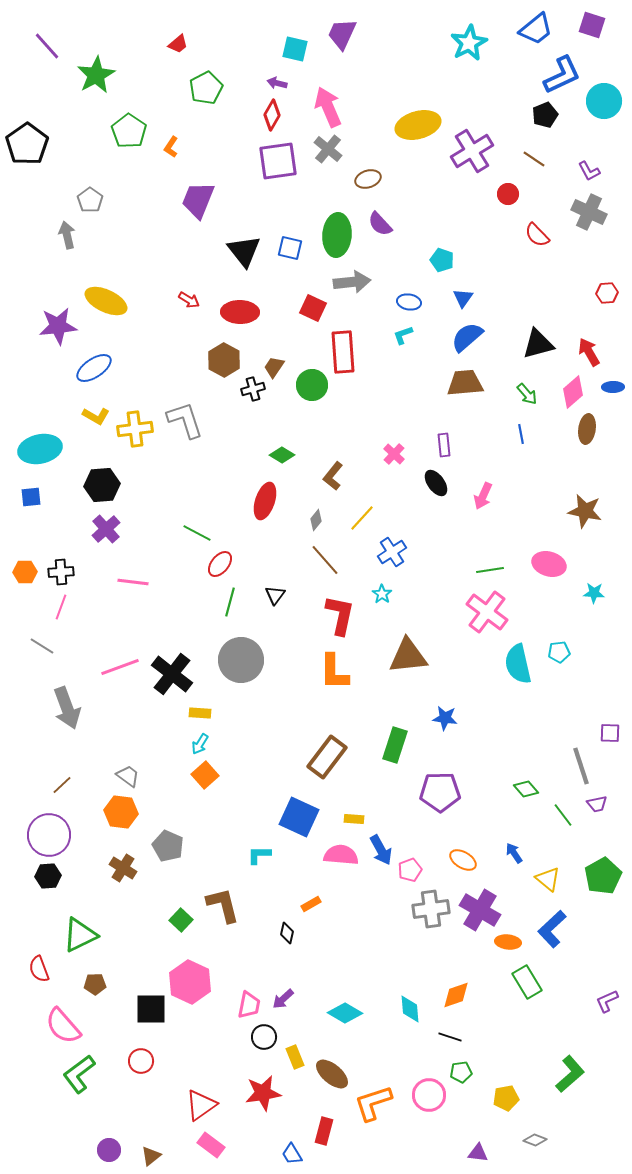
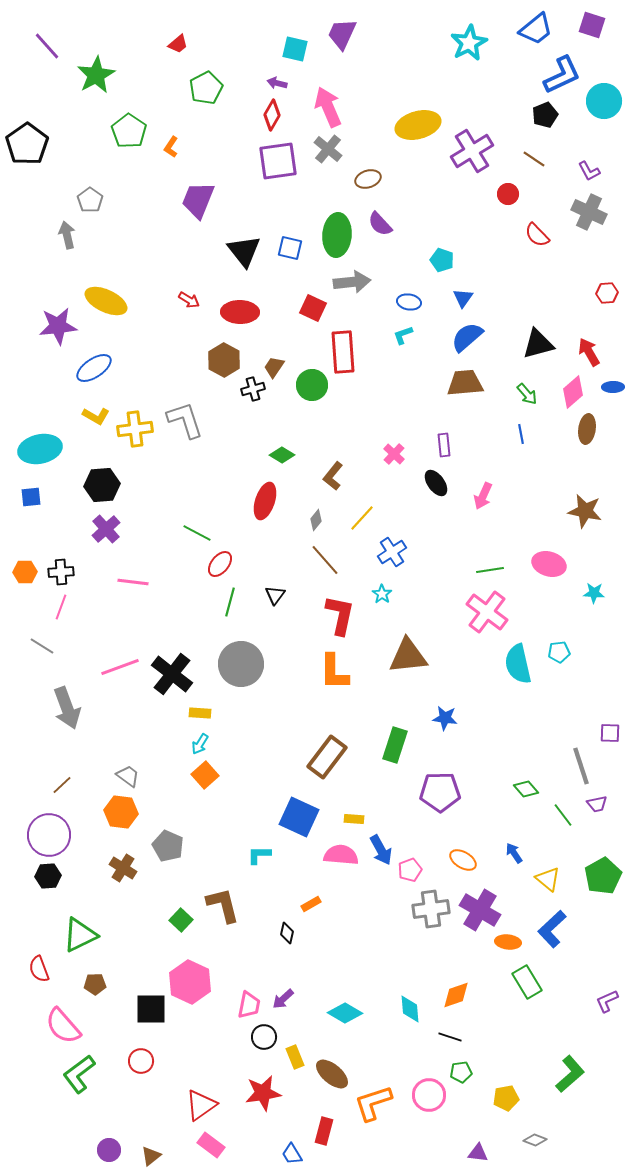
gray circle at (241, 660): moved 4 px down
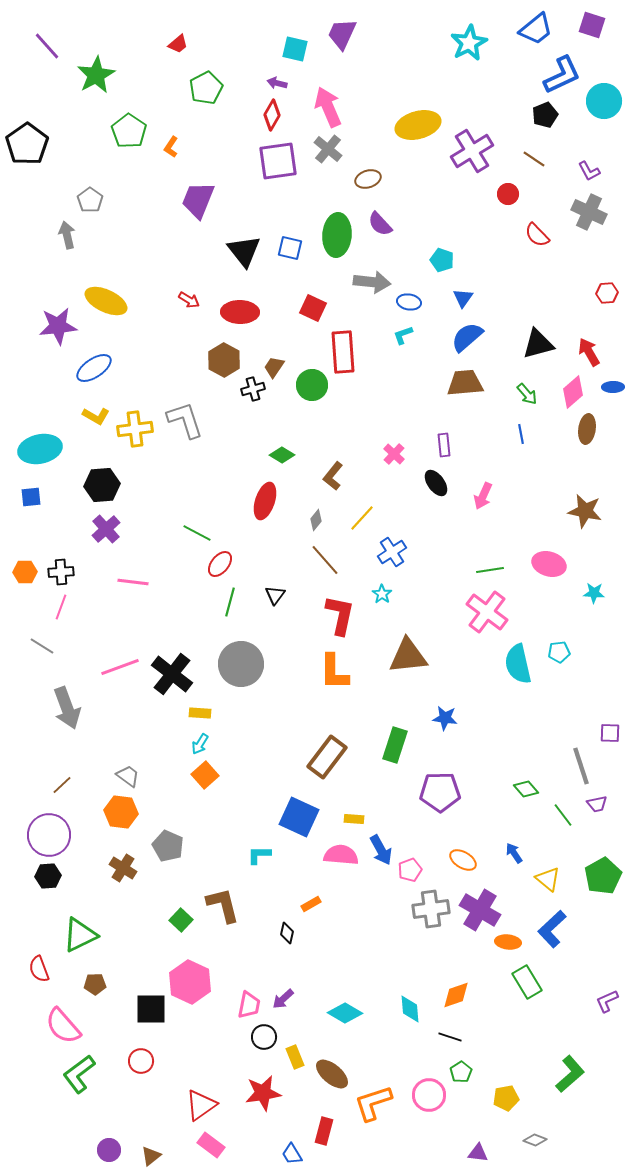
gray arrow at (352, 282): moved 20 px right; rotated 12 degrees clockwise
green pentagon at (461, 1072): rotated 25 degrees counterclockwise
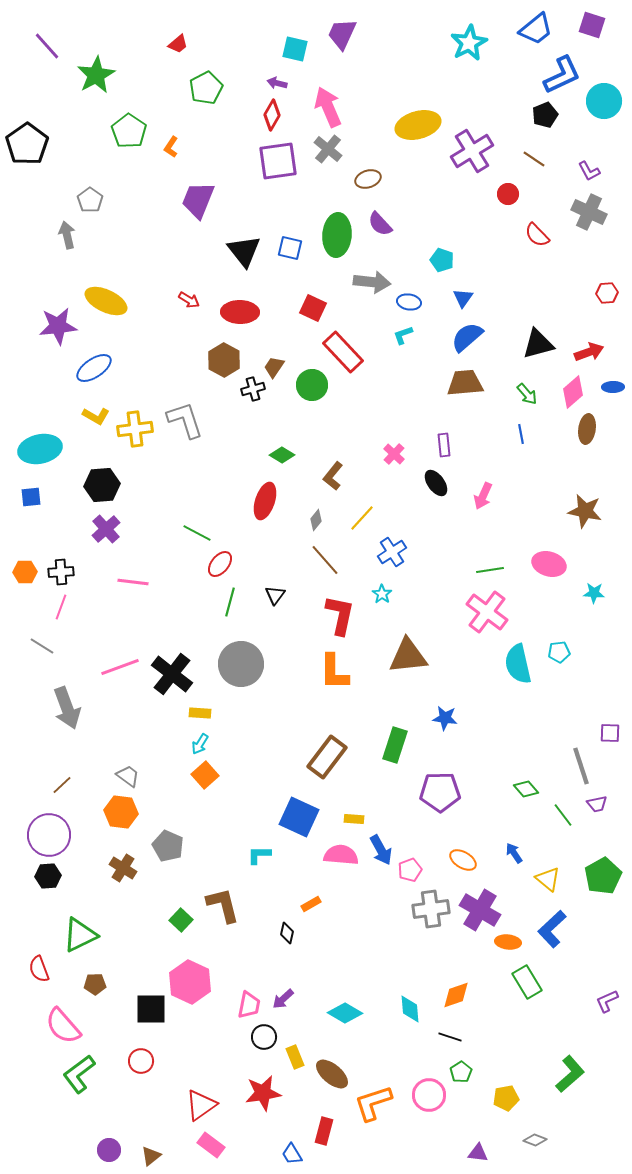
red rectangle at (343, 352): rotated 39 degrees counterclockwise
red arrow at (589, 352): rotated 100 degrees clockwise
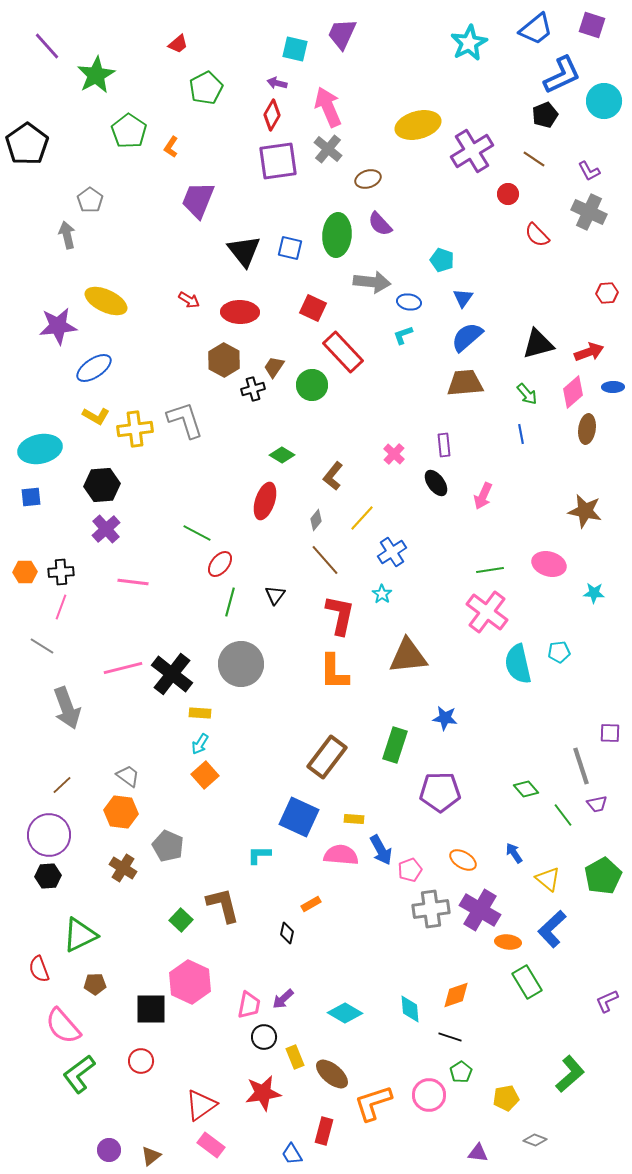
pink line at (120, 667): moved 3 px right, 1 px down; rotated 6 degrees clockwise
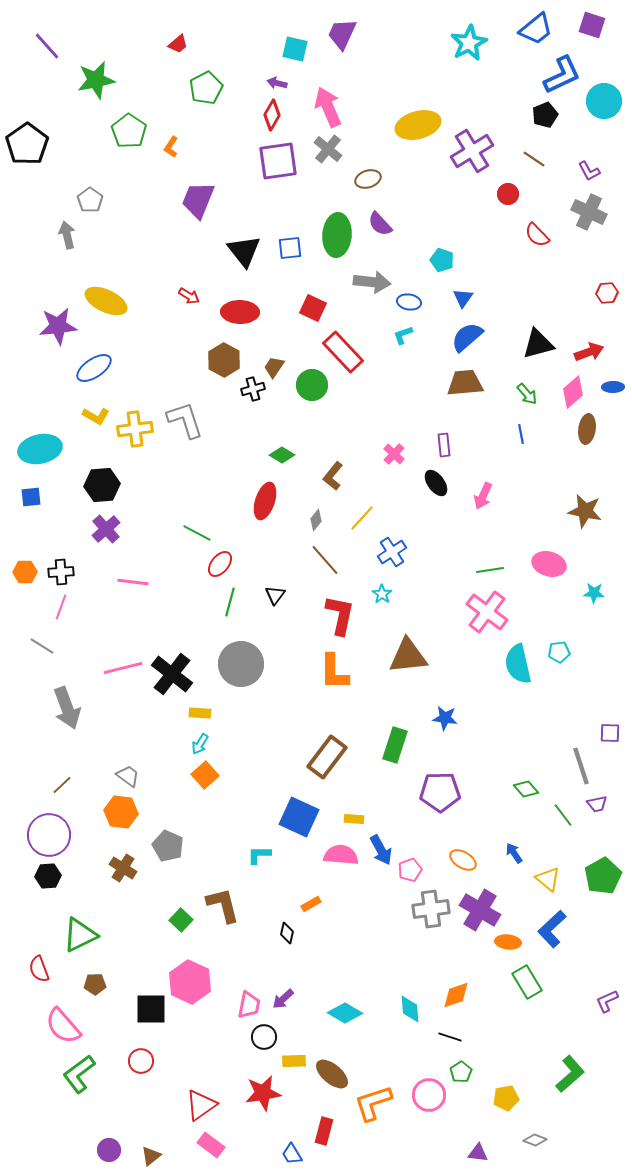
green star at (96, 75): moved 5 px down; rotated 18 degrees clockwise
blue square at (290, 248): rotated 20 degrees counterclockwise
red arrow at (189, 300): moved 4 px up
yellow rectangle at (295, 1057): moved 1 px left, 4 px down; rotated 70 degrees counterclockwise
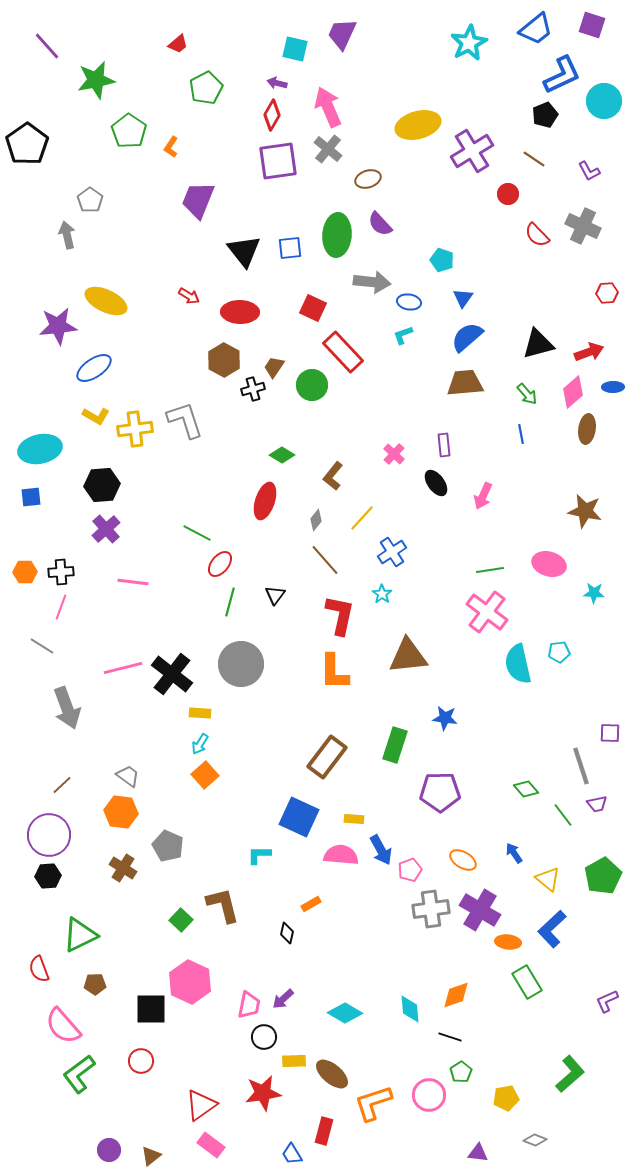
gray cross at (589, 212): moved 6 px left, 14 px down
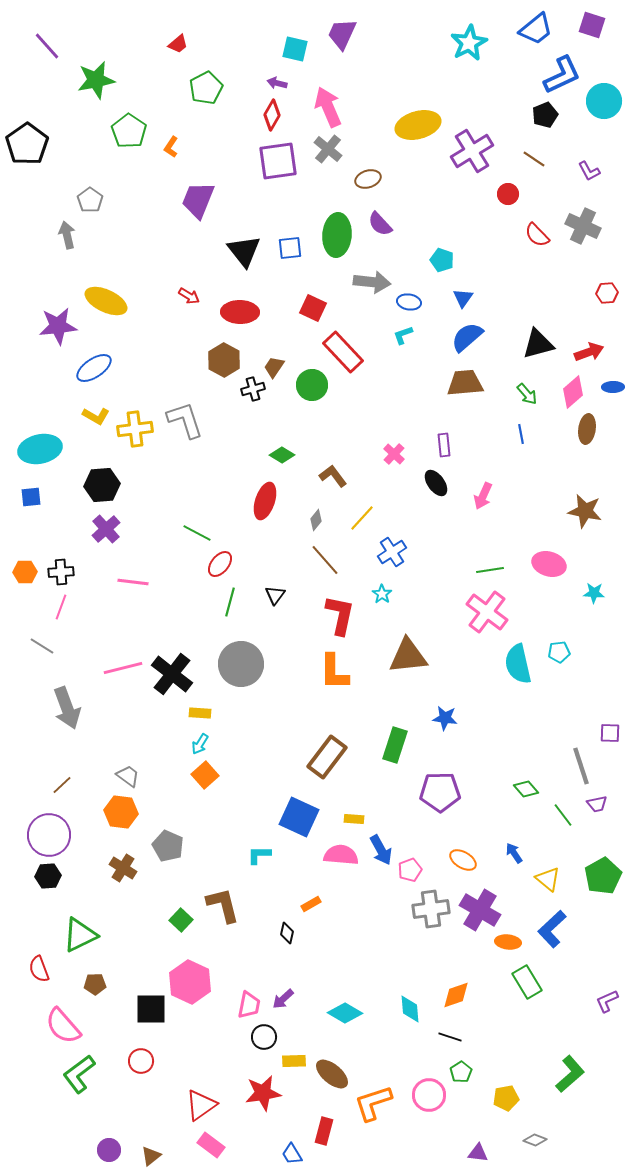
brown L-shape at (333, 476): rotated 104 degrees clockwise
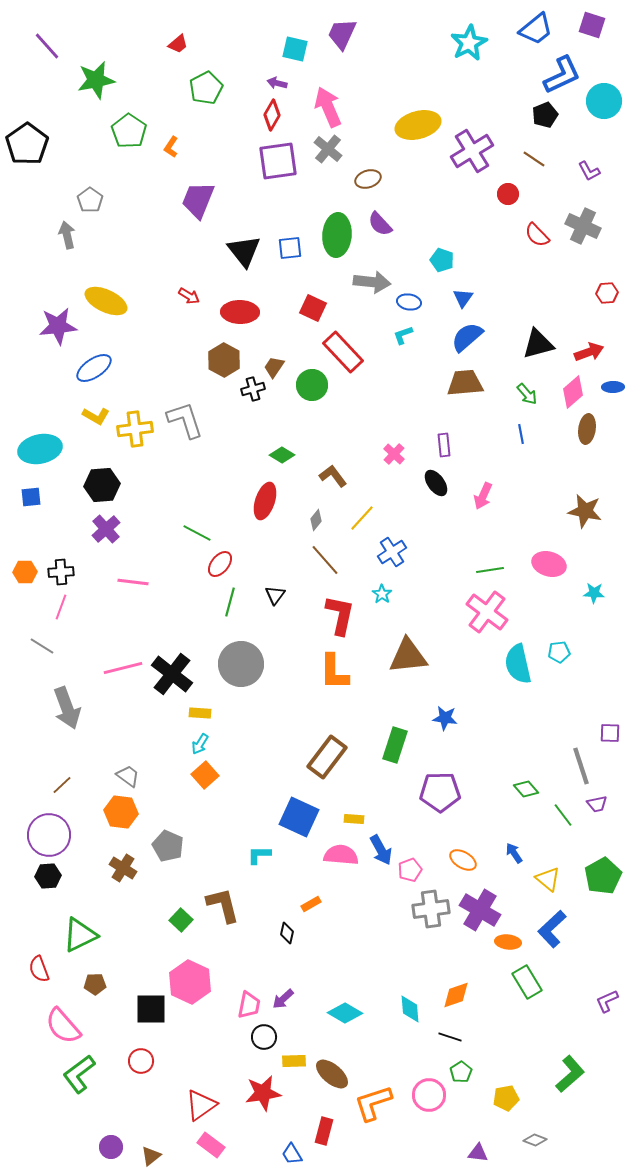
purple circle at (109, 1150): moved 2 px right, 3 px up
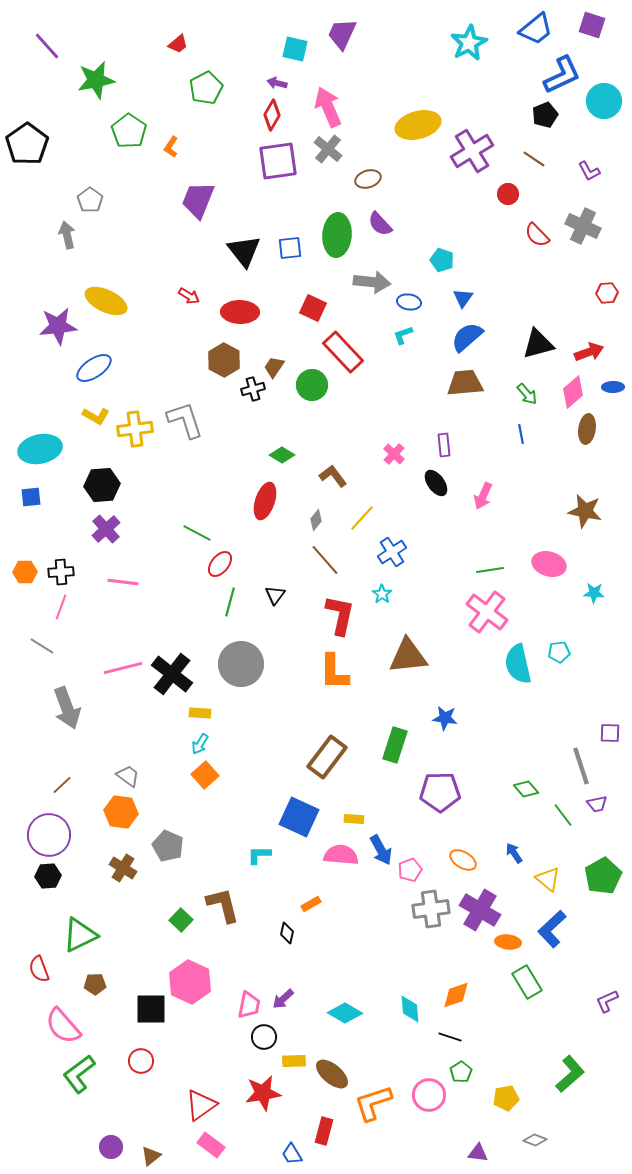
pink line at (133, 582): moved 10 px left
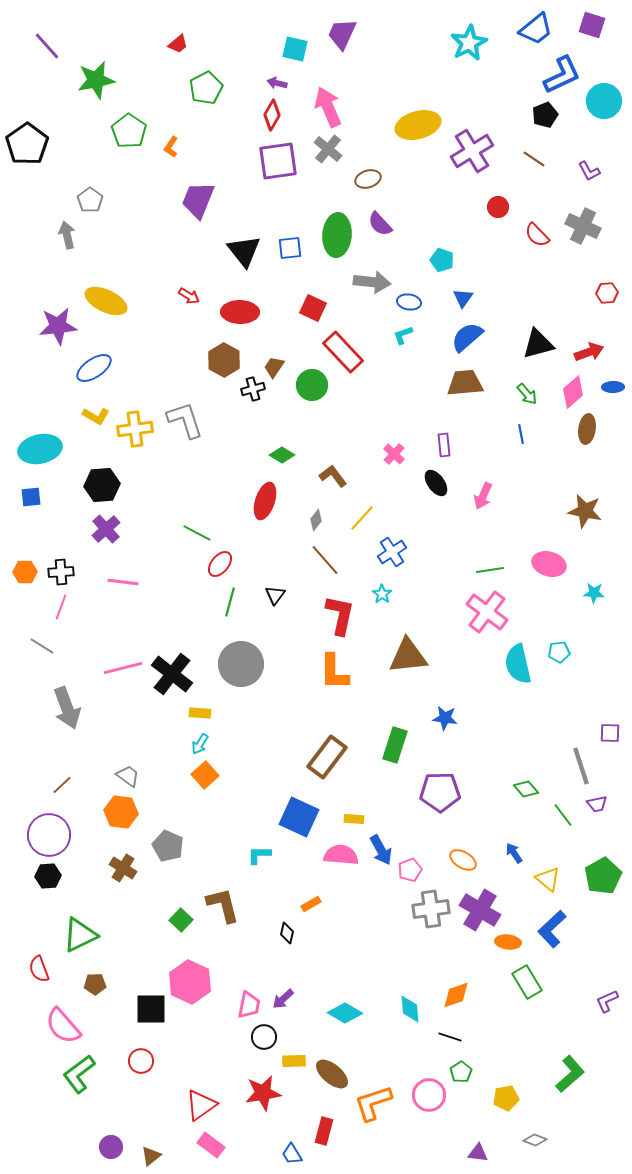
red circle at (508, 194): moved 10 px left, 13 px down
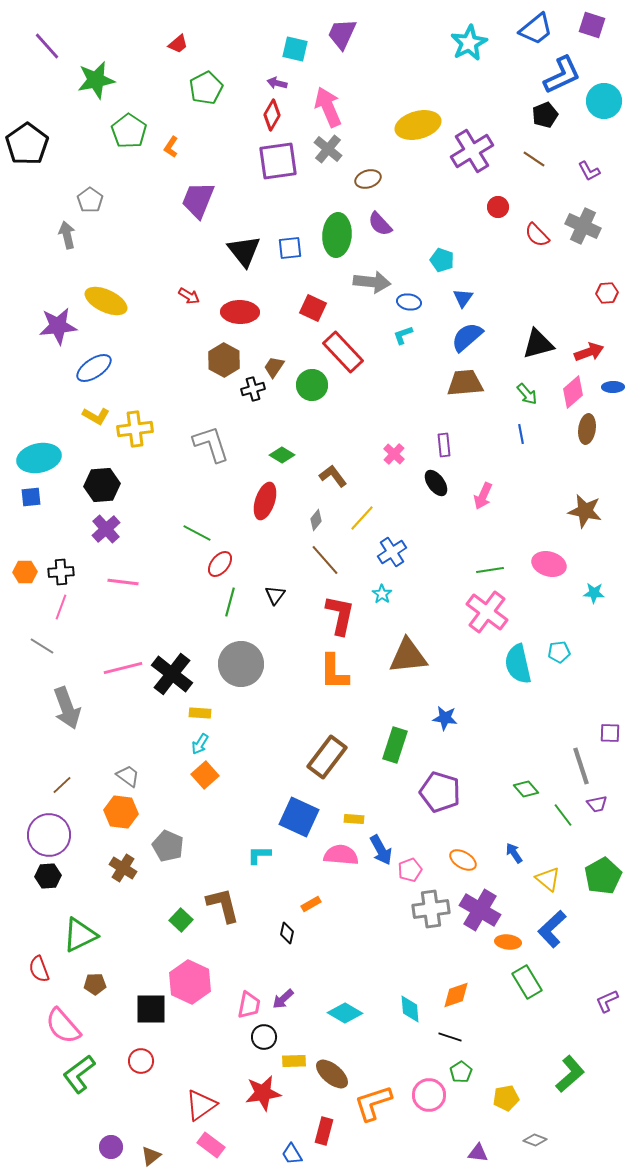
gray L-shape at (185, 420): moved 26 px right, 24 px down
cyan ellipse at (40, 449): moved 1 px left, 9 px down
purple pentagon at (440, 792): rotated 18 degrees clockwise
